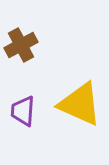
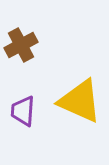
yellow triangle: moved 3 px up
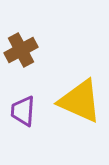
brown cross: moved 5 px down
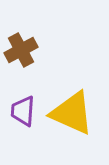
yellow triangle: moved 8 px left, 12 px down
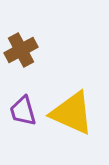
purple trapezoid: rotated 20 degrees counterclockwise
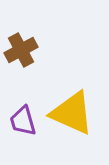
purple trapezoid: moved 10 px down
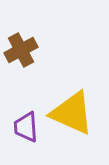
purple trapezoid: moved 3 px right, 6 px down; rotated 12 degrees clockwise
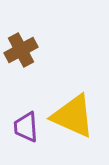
yellow triangle: moved 1 px right, 3 px down
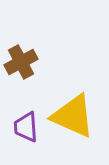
brown cross: moved 12 px down
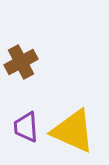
yellow triangle: moved 15 px down
